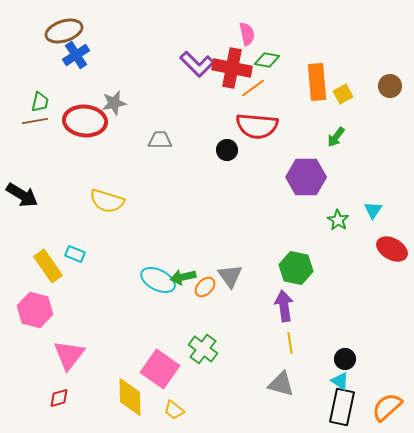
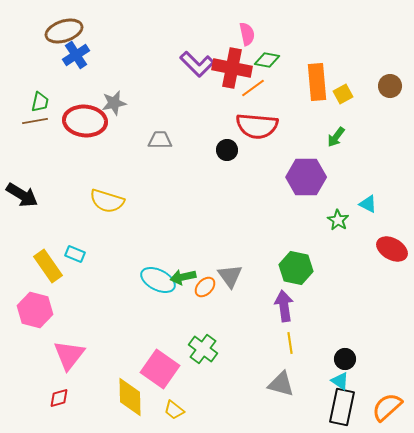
cyan triangle at (373, 210): moved 5 px left, 6 px up; rotated 36 degrees counterclockwise
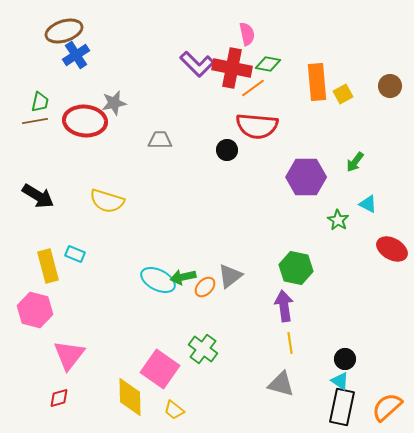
green diamond at (267, 60): moved 1 px right, 4 px down
green arrow at (336, 137): moved 19 px right, 25 px down
black arrow at (22, 195): moved 16 px right, 1 px down
yellow rectangle at (48, 266): rotated 20 degrees clockwise
gray triangle at (230, 276): rotated 28 degrees clockwise
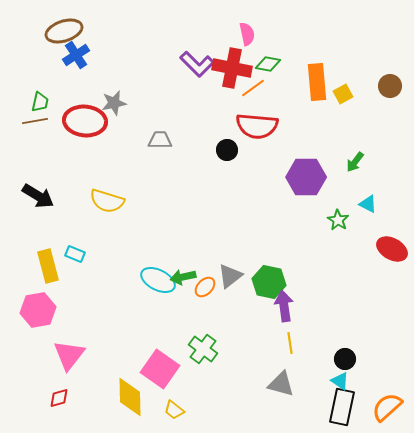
green hexagon at (296, 268): moved 27 px left, 14 px down
pink hexagon at (35, 310): moved 3 px right; rotated 24 degrees counterclockwise
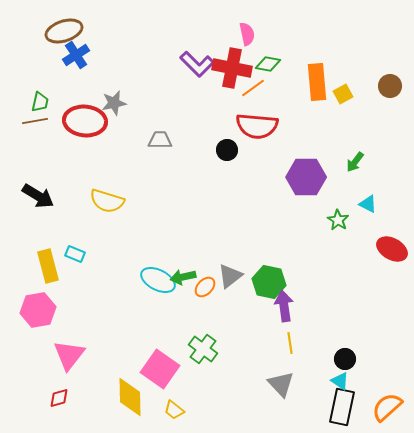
gray triangle at (281, 384): rotated 32 degrees clockwise
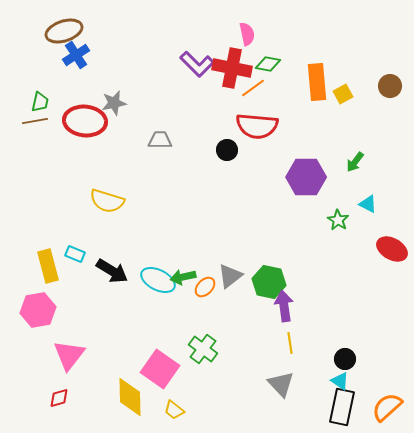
black arrow at (38, 196): moved 74 px right, 75 px down
